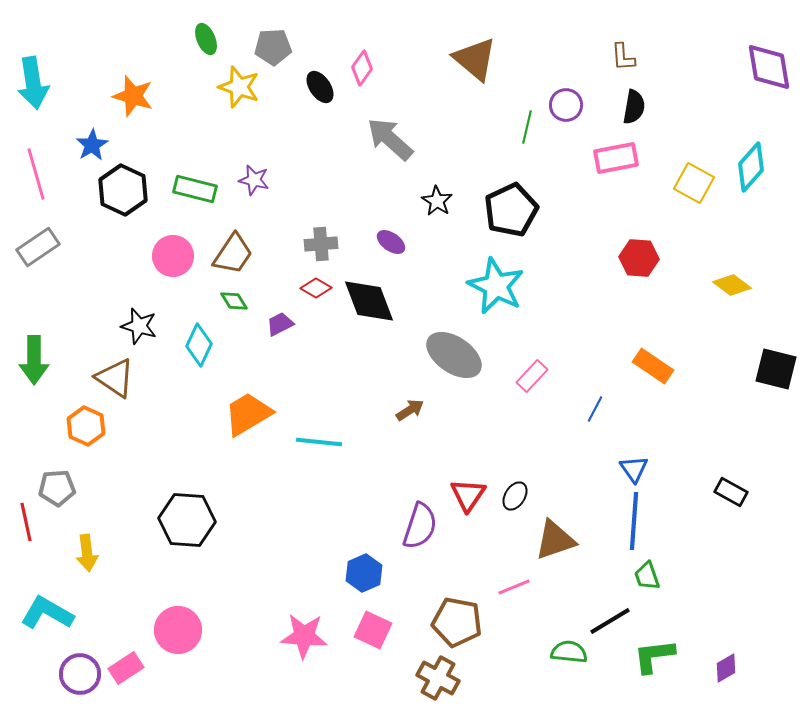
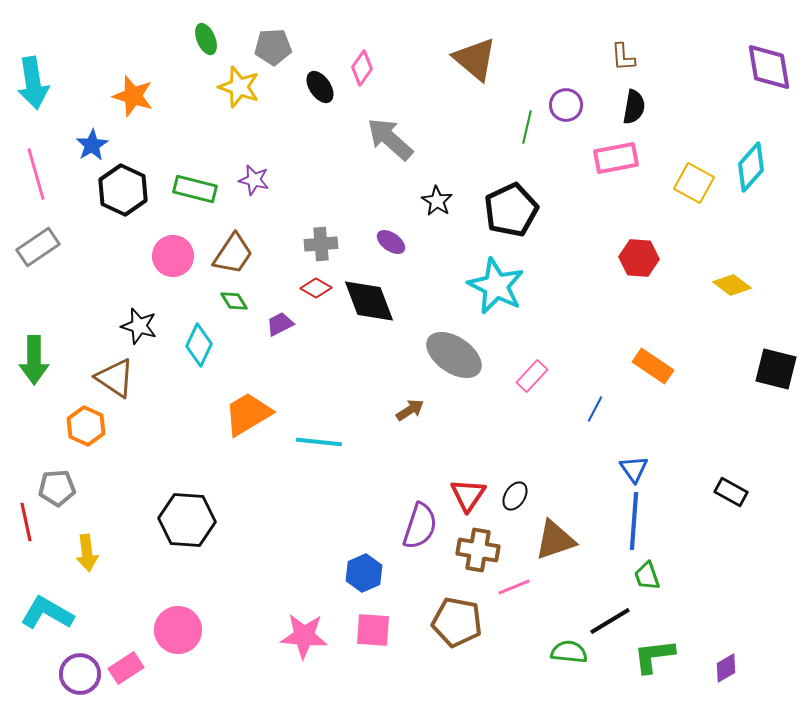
pink square at (373, 630): rotated 21 degrees counterclockwise
brown cross at (438, 678): moved 40 px right, 128 px up; rotated 18 degrees counterclockwise
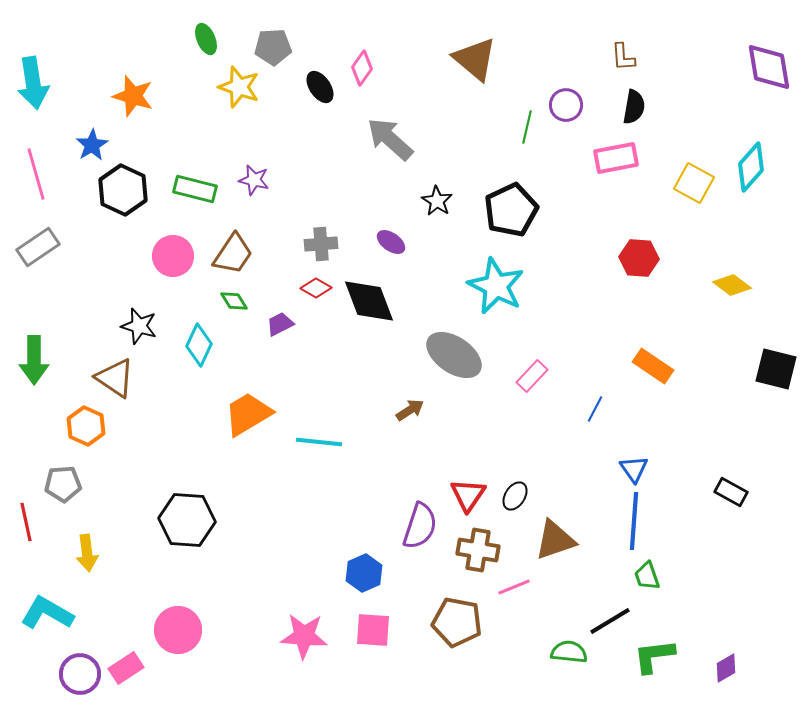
gray pentagon at (57, 488): moved 6 px right, 4 px up
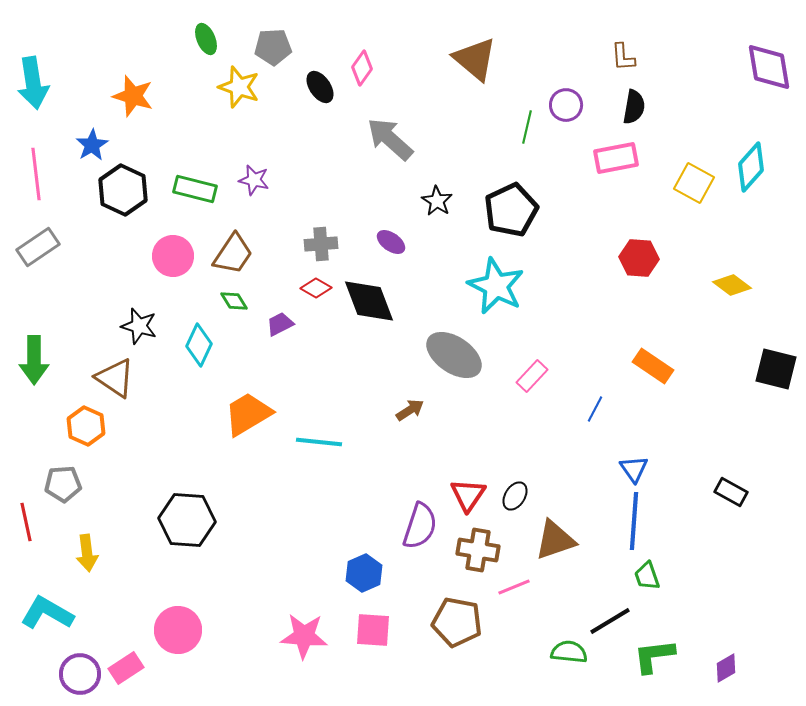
pink line at (36, 174): rotated 9 degrees clockwise
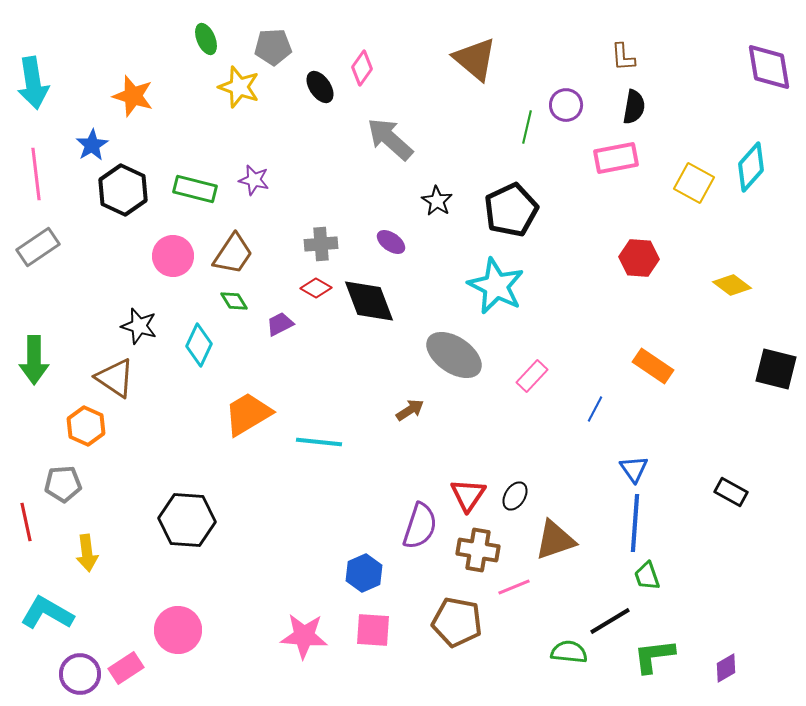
blue line at (634, 521): moved 1 px right, 2 px down
